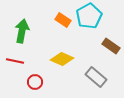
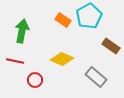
red circle: moved 2 px up
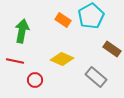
cyan pentagon: moved 2 px right
brown rectangle: moved 1 px right, 3 px down
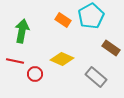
brown rectangle: moved 1 px left, 1 px up
red circle: moved 6 px up
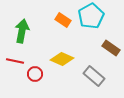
gray rectangle: moved 2 px left, 1 px up
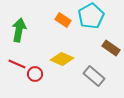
green arrow: moved 3 px left, 1 px up
red line: moved 2 px right, 3 px down; rotated 12 degrees clockwise
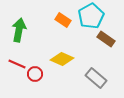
brown rectangle: moved 5 px left, 9 px up
gray rectangle: moved 2 px right, 2 px down
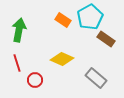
cyan pentagon: moved 1 px left, 1 px down
red line: moved 1 px up; rotated 48 degrees clockwise
red circle: moved 6 px down
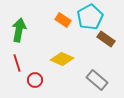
gray rectangle: moved 1 px right, 2 px down
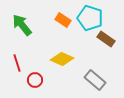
cyan pentagon: moved 1 px down; rotated 25 degrees counterclockwise
green arrow: moved 3 px right, 5 px up; rotated 50 degrees counterclockwise
gray rectangle: moved 2 px left
